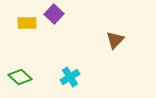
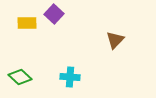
cyan cross: rotated 36 degrees clockwise
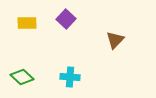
purple square: moved 12 px right, 5 px down
green diamond: moved 2 px right
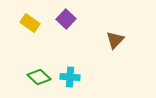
yellow rectangle: moved 3 px right; rotated 36 degrees clockwise
green diamond: moved 17 px right
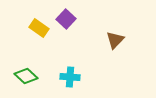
yellow rectangle: moved 9 px right, 5 px down
green diamond: moved 13 px left, 1 px up
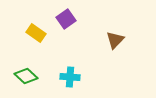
purple square: rotated 12 degrees clockwise
yellow rectangle: moved 3 px left, 5 px down
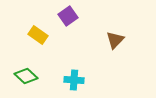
purple square: moved 2 px right, 3 px up
yellow rectangle: moved 2 px right, 2 px down
cyan cross: moved 4 px right, 3 px down
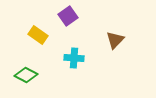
green diamond: moved 1 px up; rotated 15 degrees counterclockwise
cyan cross: moved 22 px up
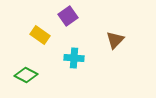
yellow rectangle: moved 2 px right
